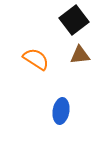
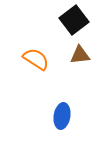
blue ellipse: moved 1 px right, 5 px down
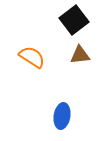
orange semicircle: moved 4 px left, 2 px up
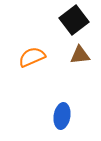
orange semicircle: rotated 56 degrees counterclockwise
